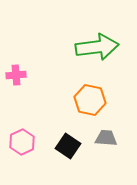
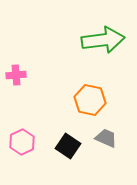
green arrow: moved 6 px right, 7 px up
gray trapezoid: rotated 20 degrees clockwise
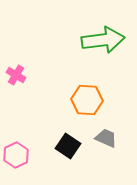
pink cross: rotated 36 degrees clockwise
orange hexagon: moved 3 px left; rotated 8 degrees counterclockwise
pink hexagon: moved 6 px left, 13 px down
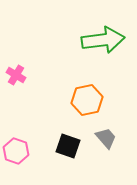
orange hexagon: rotated 16 degrees counterclockwise
gray trapezoid: rotated 25 degrees clockwise
black square: rotated 15 degrees counterclockwise
pink hexagon: moved 4 px up; rotated 15 degrees counterclockwise
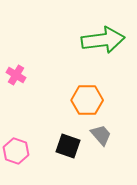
orange hexagon: rotated 12 degrees clockwise
gray trapezoid: moved 5 px left, 3 px up
